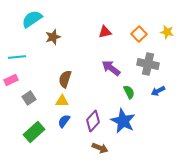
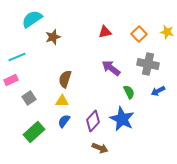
cyan line: rotated 18 degrees counterclockwise
blue star: moved 1 px left, 2 px up
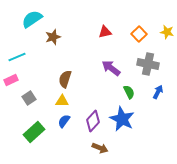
blue arrow: moved 1 px down; rotated 144 degrees clockwise
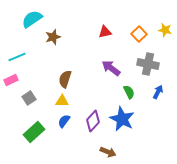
yellow star: moved 2 px left, 2 px up
brown arrow: moved 8 px right, 4 px down
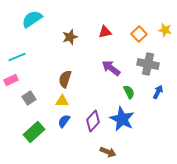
brown star: moved 17 px right
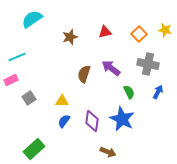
brown semicircle: moved 19 px right, 5 px up
purple diamond: moved 1 px left; rotated 35 degrees counterclockwise
green rectangle: moved 17 px down
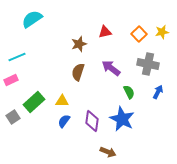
yellow star: moved 3 px left, 2 px down; rotated 24 degrees counterclockwise
brown star: moved 9 px right, 7 px down
brown semicircle: moved 6 px left, 2 px up
gray square: moved 16 px left, 19 px down
green rectangle: moved 47 px up
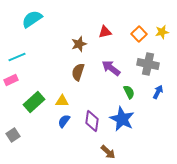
gray square: moved 18 px down
brown arrow: rotated 21 degrees clockwise
